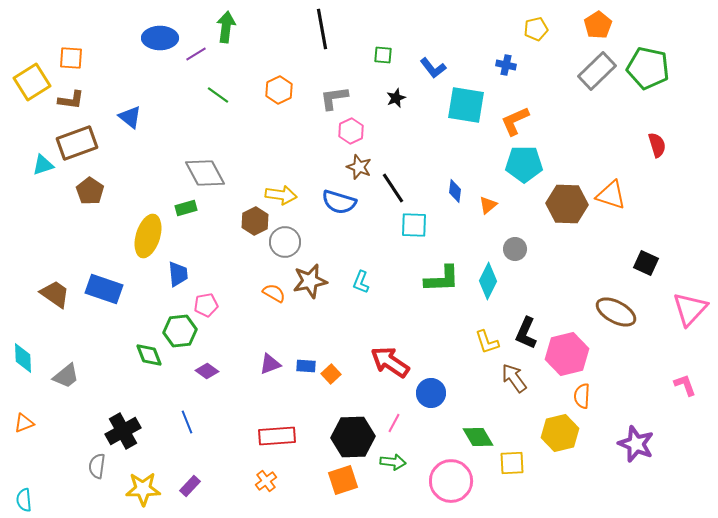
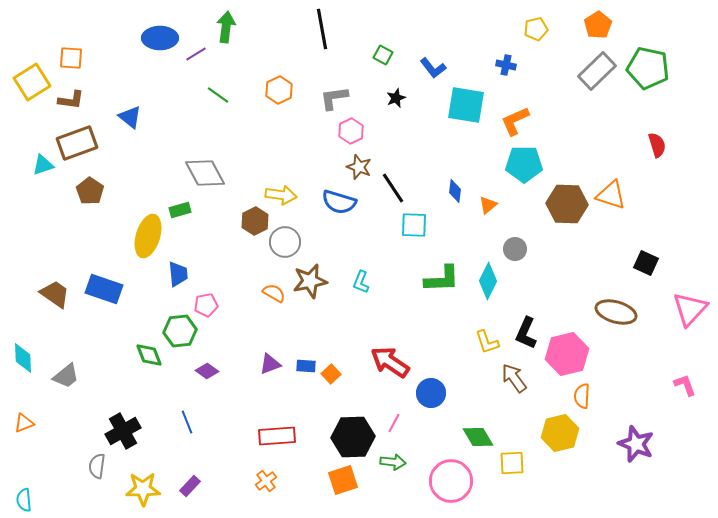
green square at (383, 55): rotated 24 degrees clockwise
green rectangle at (186, 208): moved 6 px left, 2 px down
brown ellipse at (616, 312): rotated 12 degrees counterclockwise
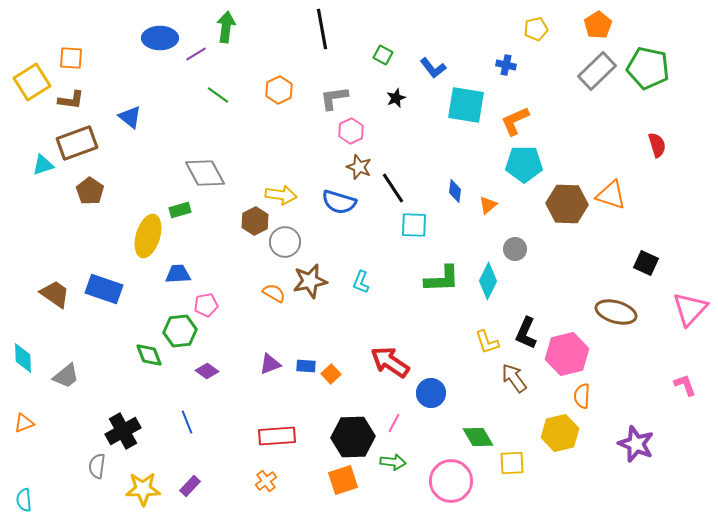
blue trapezoid at (178, 274): rotated 88 degrees counterclockwise
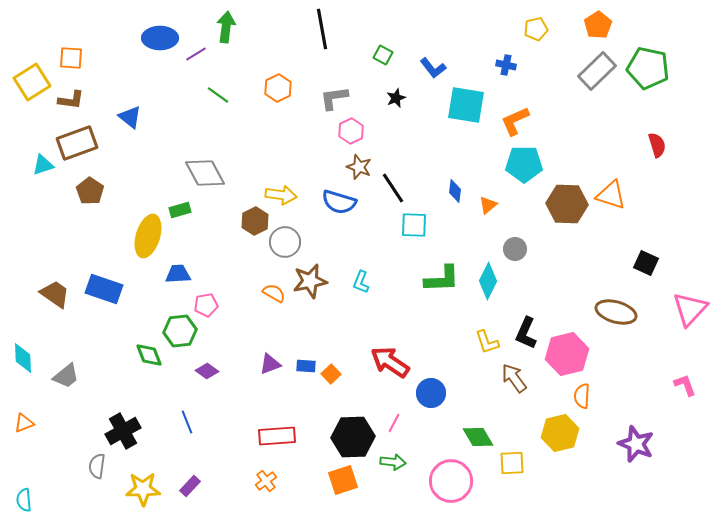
orange hexagon at (279, 90): moved 1 px left, 2 px up
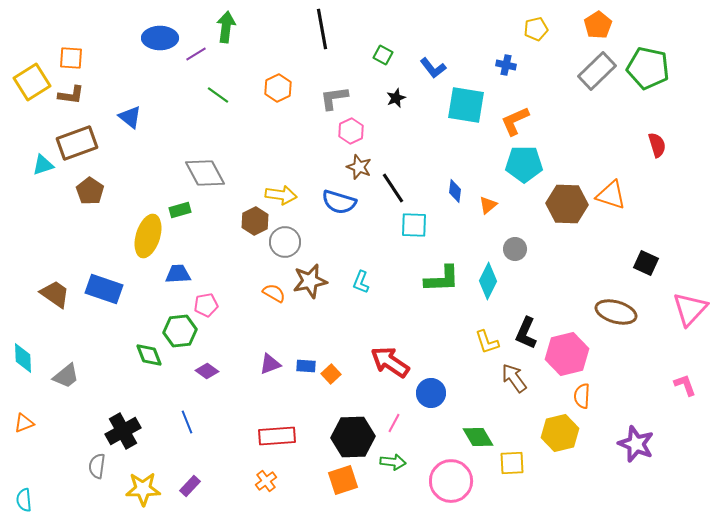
brown L-shape at (71, 100): moved 5 px up
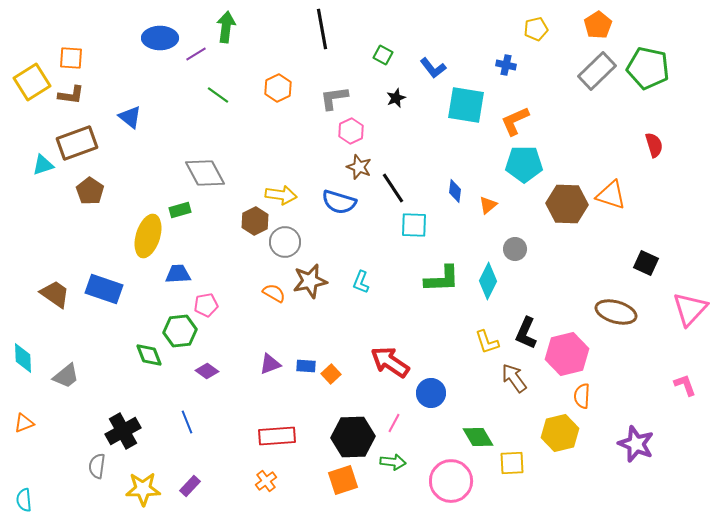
red semicircle at (657, 145): moved 3 px left
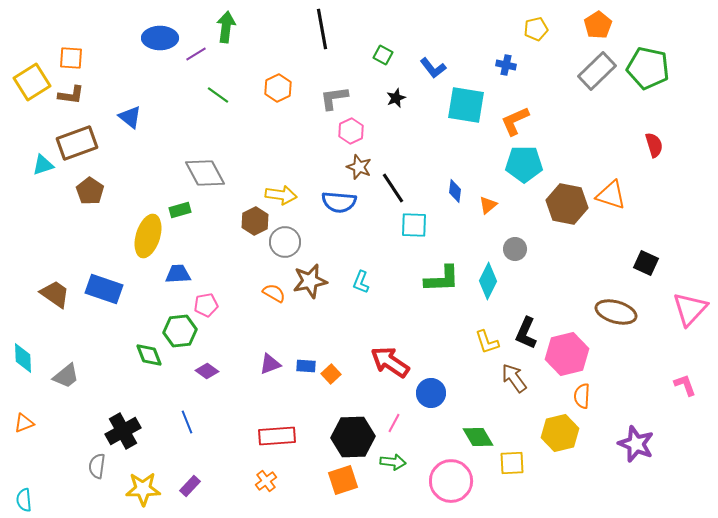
blue semicircle at (339, 202): rotated 12 degrees counterclockwise
brown hexagon at (567, 204): rotated 9 degrees clockwise
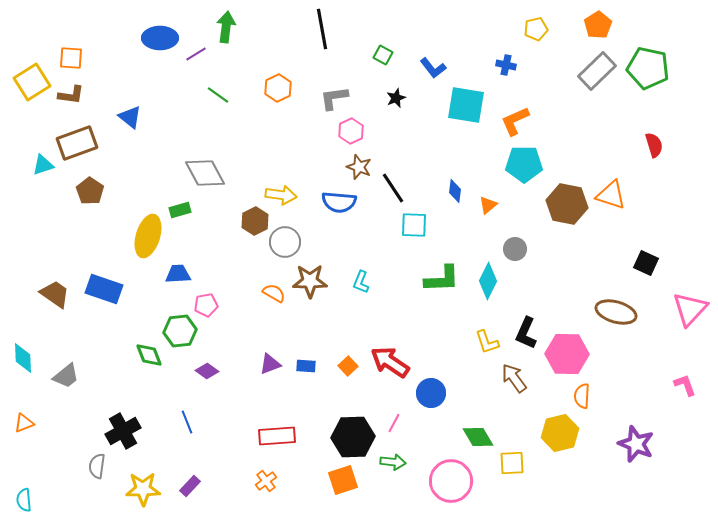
brown star at (310, 281): rotated 12 degrees clockwise
pink hexagon at (567, 354): rotated 15 degrees clockwise
orange square at (331, 374): moved 17 px right, 8 px up
